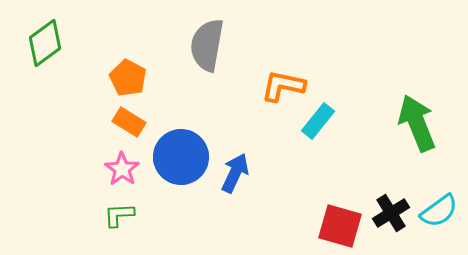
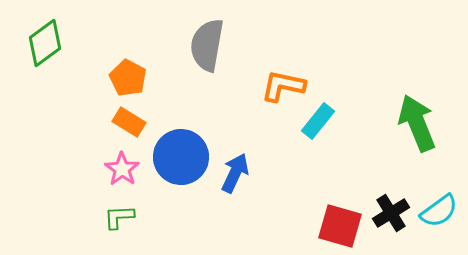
green L-shape: moved 2 px down
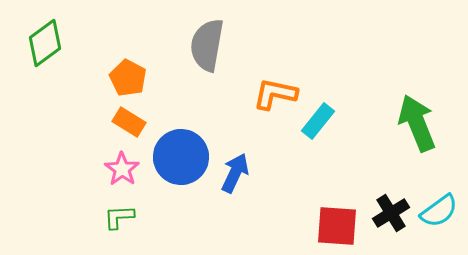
orange L-shape: moved 8 px left, 8 px down
red square: moved 3 px left; rotated 12 degrees counterclockwise
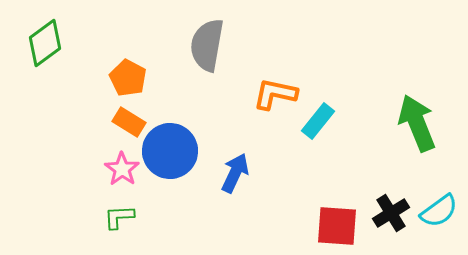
blue circle: moved 11 px left, 6 px up
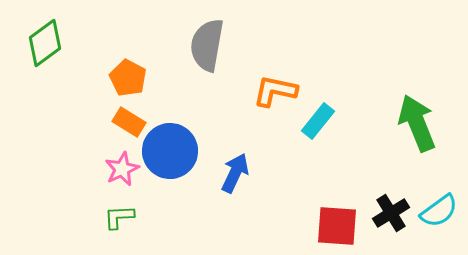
orange L-shape: moved 3 px up
pink star: rotated 12 degrees clockwise
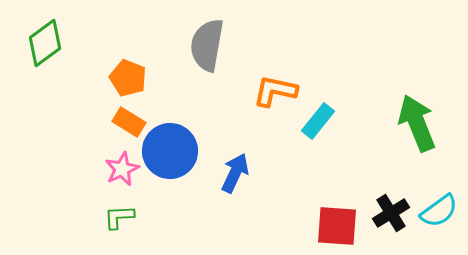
orange pentagon: rotated 6 degrees counterclockwise
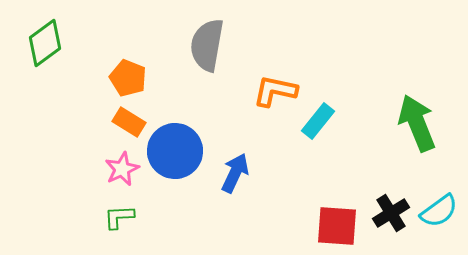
blue circle: moved 5 px right
